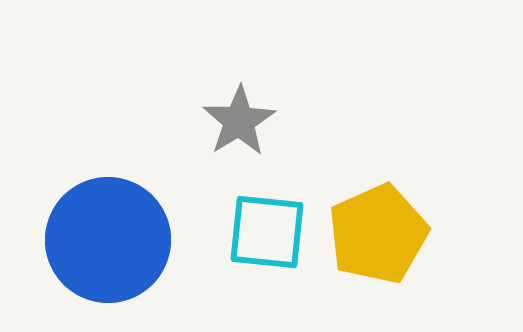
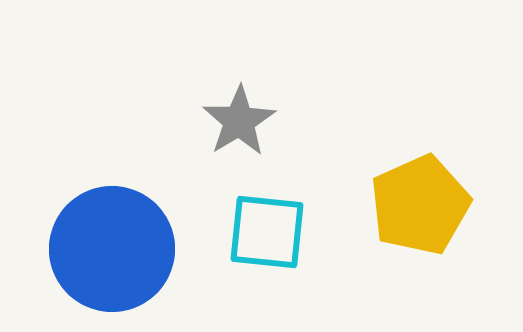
yellow pentagon: moved 42 px right, 29 px up
blue circle: moved 4 px right, 9 px down
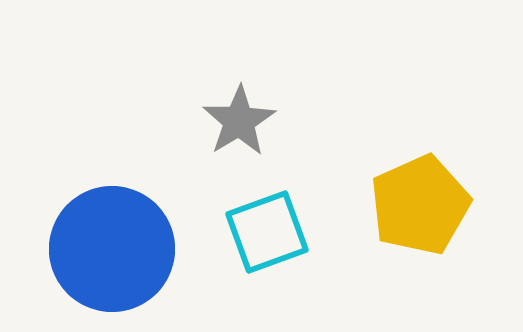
cyan square: rotated 26 degrees counterclockwise
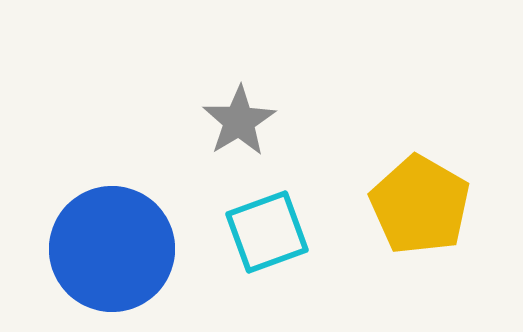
yellow pentagon: rotated 18 degrees counterclockwise
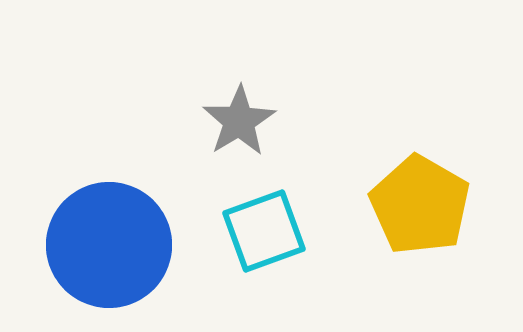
cyan square: moved 3 px left, 1 px up
blue circle: moved 3 px left, 4 px up
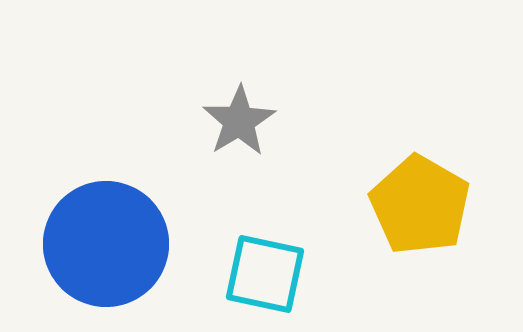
cyan square: moved 1 px right, 43 px down; rotated 32 degrees clockwise
blue circle: moved 3 px left, 1 px up
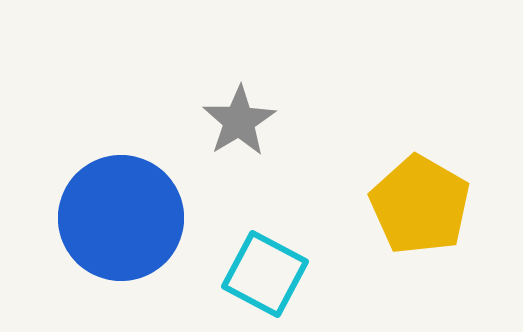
blue circle: moved 15 px right, 26 px up
cyan square: rotated 16 degrees clockwise
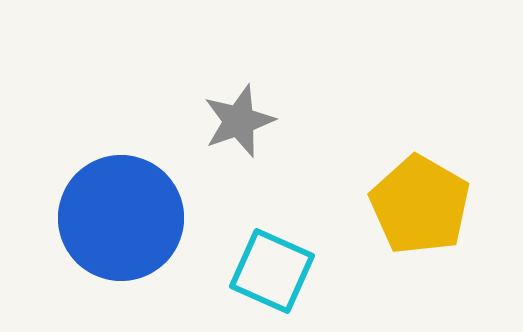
gray star: rotated 12 degrees clockwise
cyan square: moved 7 px right, 3 px up; rotated 4 degrees counterclockwise
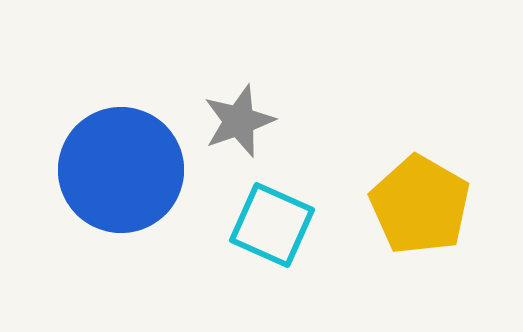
blue circle: moved 48 px up
cyan square: moved 46 px up
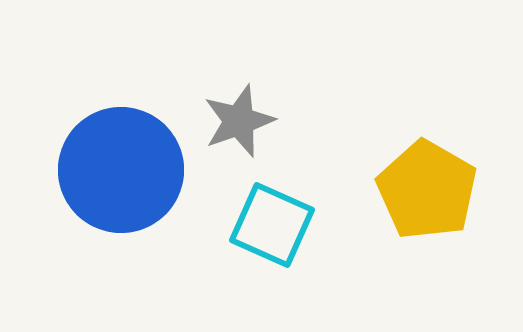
yellow pentagon: moved 7 px right, 15 px up
